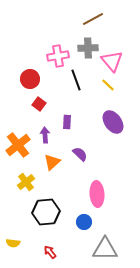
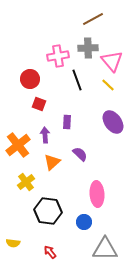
black line: moved 1 px right
red square: rotated 16 degrees counterclockwise
black hexagon: moved 2 px right, 1 px up; rotated 12 degrees clockwise
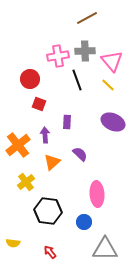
brown line: moved 6 px left, 1 px up
gray cross: moved 3 px left, 3 px down
purple ellipse: rotated 30 degrees counterclockwise
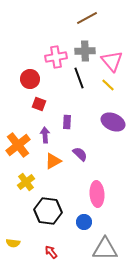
pink cross: moved 2 px left, 1 px down
black line: moved 2 px right, 2 px up
orange triangle: moved 1 px right, 1 px up; rotated 12 degrees clockwise
red arrow: moved 1 px right
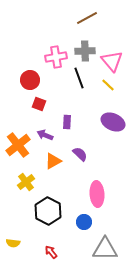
red circle: moved 1 px down
purple arrow: rotated 63 degrees counterclockwise
black hexagon: rotated 20 degrees clockwise
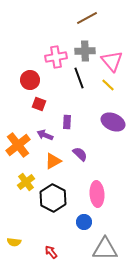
black hexagon: moved 5 px right, 13 px up
yellow semicircle: moved 1 px right, 1 px up
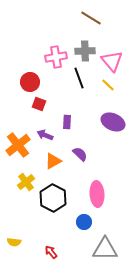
brown line: moved 4 px right; rotated 60 degrees clockwise
red circle: moved 2 px down
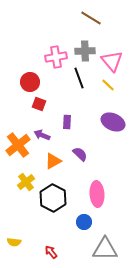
purple arrow: moved 3 px left
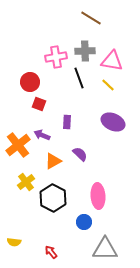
pink triangle: rotated 40 degrees counterclockwise
pink ellipse: moved 1 px right, 2 px down
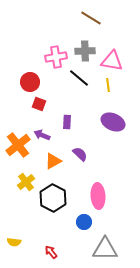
black line: rotated 30 degrees counterclockwise
yellow line: rotated 40 degrees clockwise
